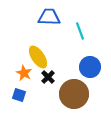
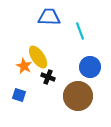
orange star: moved 7 px up
black cross: rotated 24 degrees counterclockwise
brown circle: moved 4 px right, 2 px down
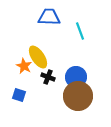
blue circle: moved 14 px left, 10 px down
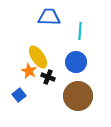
cyan line: rotated 24 degrees clockwise
orange star: moved 5 px right, 5 px down
blue circle: moved 15 px up
blue square: rotated 32 degrees clockwise
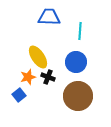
orange star: moved 1 px left, 6 px down; rotated 28 degrees clockwise
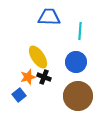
black cross: moved 4 px left
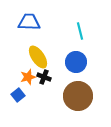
blue trapezoid: moved 20 px left, 5 px down
cyan line: rotated 18 degrees counterclockwise
blue square: moved 1 px left
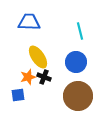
blue square: rotated 32 degrees clockwise
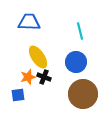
brown circle: moved 5 px right, 2 px up
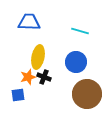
cyan line: rotated 60 degrees counterclockwise
yellow ellipse: rotated 45 degrees clockwise
brown circle: moved 4 px right
